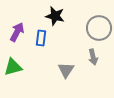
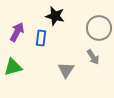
gray arrow: rotated 21 degrees counterclockwise
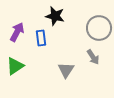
blue rectangle: rotated 14 degrees counterclockwise
green triangle: moved 2 px right, 1 px up; rotated 18 degrees counterclockwise
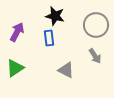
gray circle: moved 3 px left, 3 px up
blue rectangle: moved 8 px right
gray arrow: moved 2 px right, 1 px up
green triangle: moved 2 px down
gray triangle: rotated 36 degrees counterclockwise
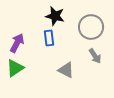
gray circle: moved 5 px left, 2 px down
purple arrow: moved 11 px down
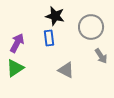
gray arrow: moved 6 px right
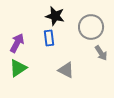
gray arrow: moved 3 px up
green triangle: moved 3 px right
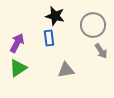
gray circle: moved 2 px right, 2 px up
gray arrow: moved 2 px up
gray triangle: rotated 36 degrees counterclockwise
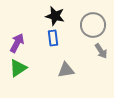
blue rectangle: moved 4 px right
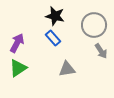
gray circle: moved 1 px right
blue rectangle: rotated 35 degrees counterclockwise
gray triangle: moved 1 px right, 1 px up
